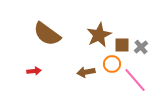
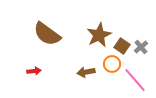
brown square: moved 1 px down; rotated 35 degrees clockwise
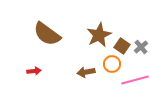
pink line: rotated 64 degrees counterclockwise
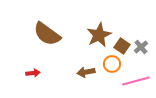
red arrow: moved 1 px left, 2 px down
pink line: moved 1 px right, 1 px down
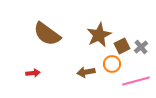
brown square: rotated 28 degrees clockwise
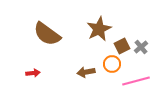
brown star: moved 6 px up
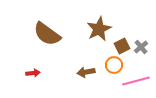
orange circle: moved 2 px right, 1 px down
